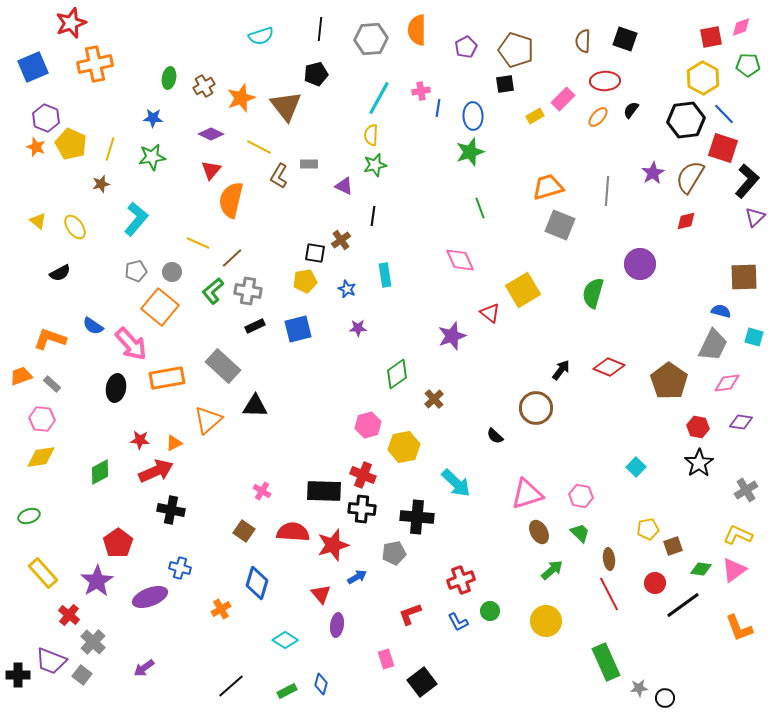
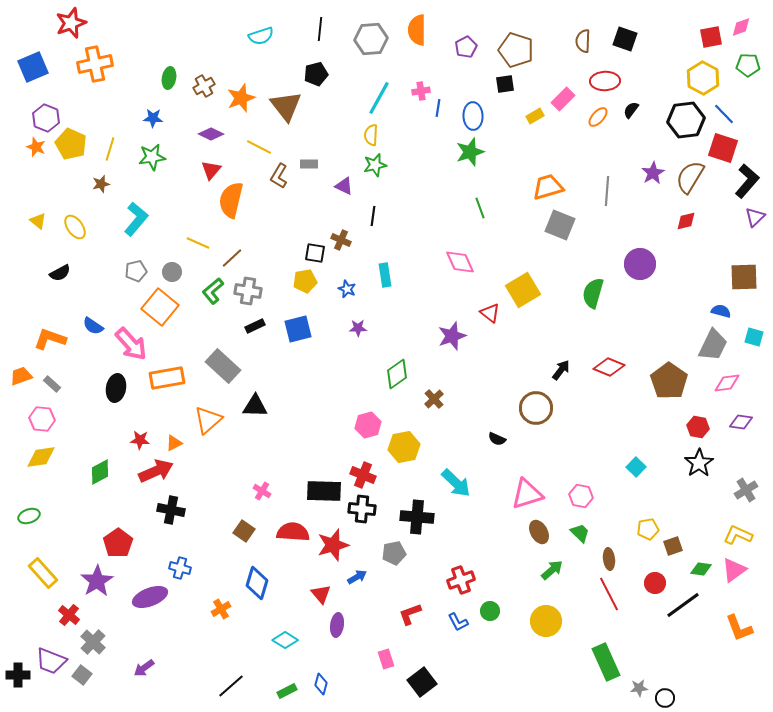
brown cross at (341, 240): rotated 30 degrees counterclockwise
pink diamond at (460, 260): moved 2 px down
black semicircle at (495, 436): moved 2 px right, 3 px down; rotated 18 degrees counterclockwise
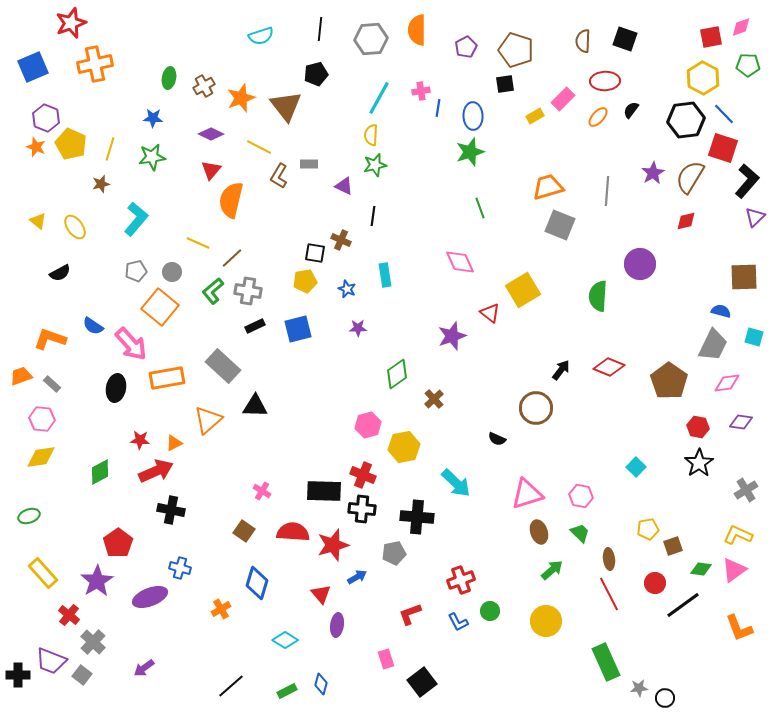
green semicircle at (593, 293): moved 5 px right, 3 px down; rotated 12 degrees counterclockwise
brown ellipse at (539, 532): rotated 10 degrees clockwise
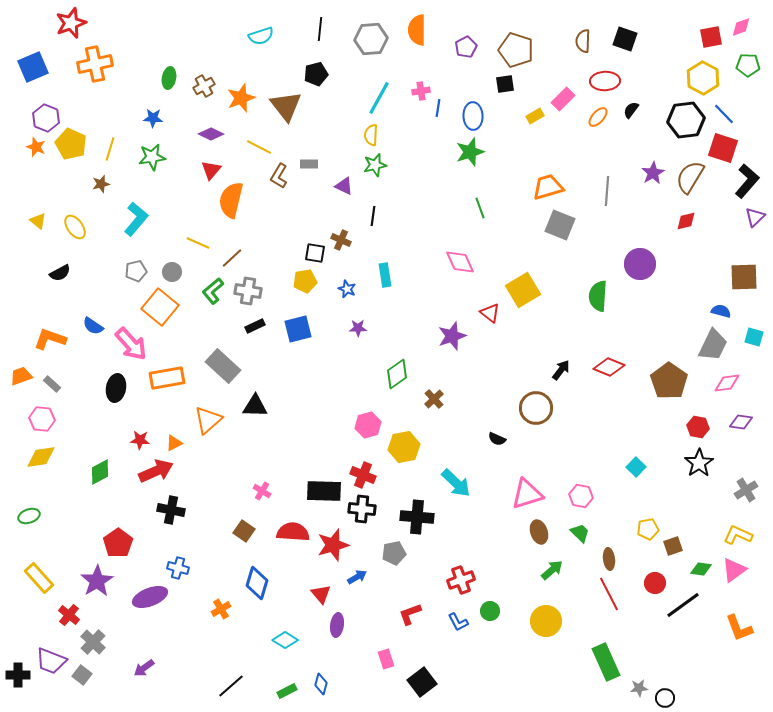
blue cross at (180, 568): moved 2 px left
yellow rectangle at (43, 573): moved 4 px left, 5 px down
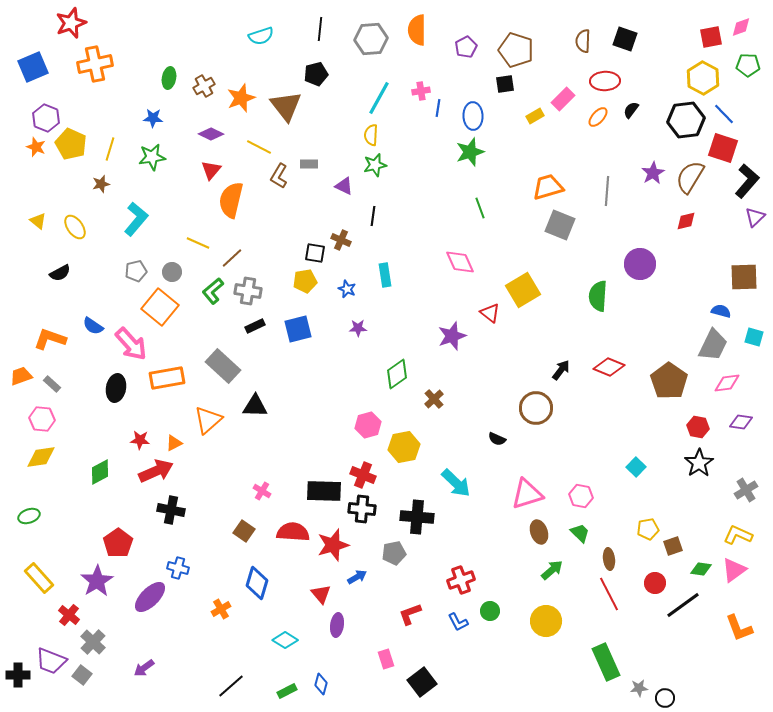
purple ellipse at (150, 597): rotated 24 degrees counterclockwise
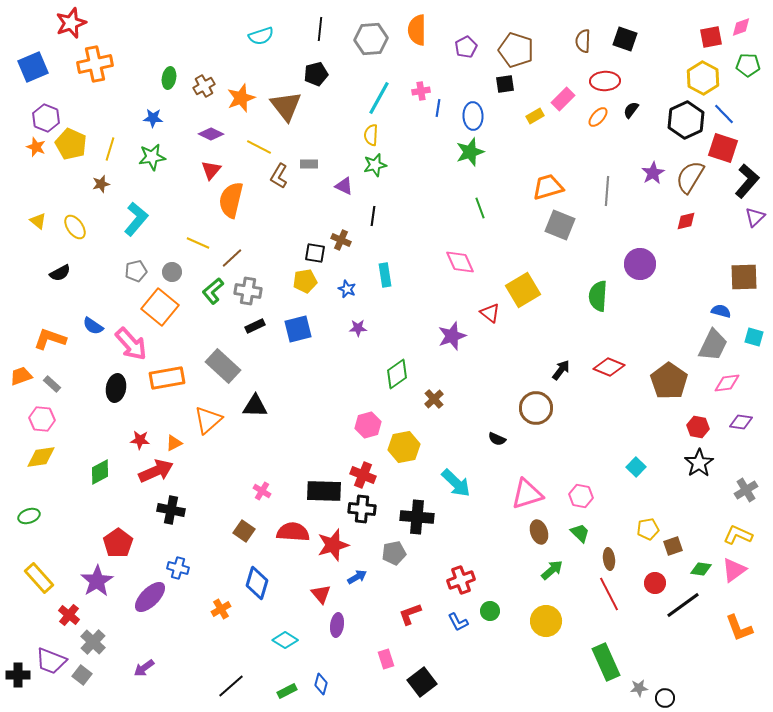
black hexagon at (686, 120): rotated 18 degrees counterclockwise
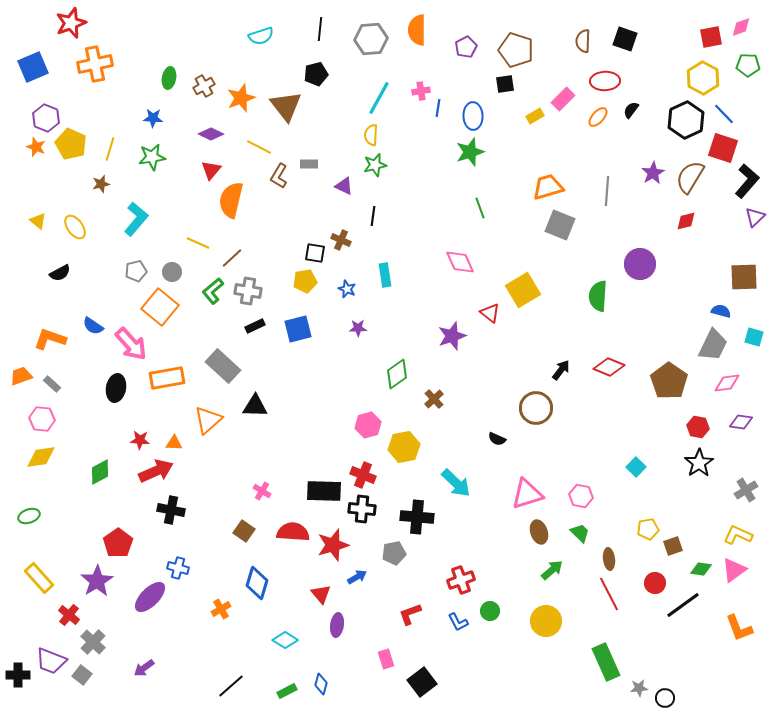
orange triangle at (174, 443): rotated 30 degrees clockwise
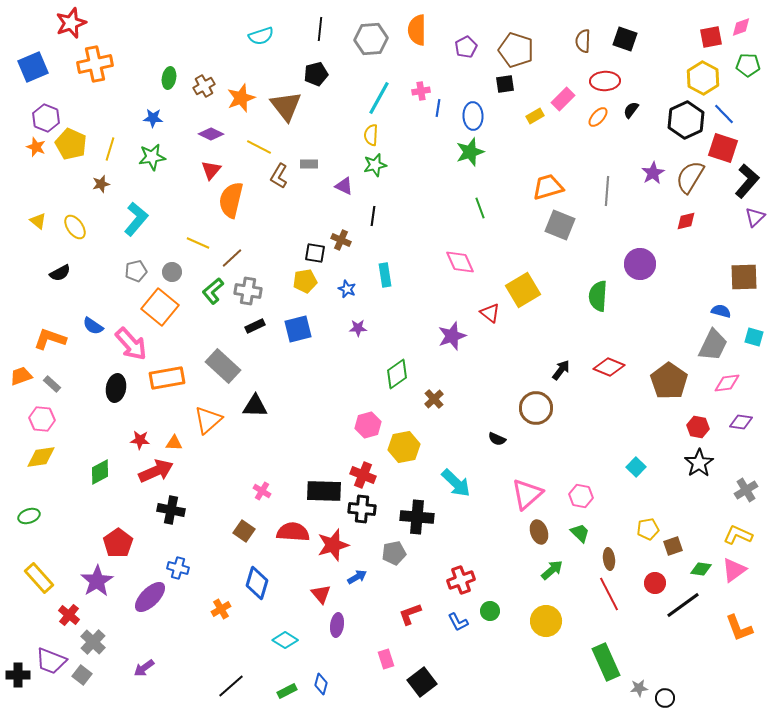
pink triangle at (527, 494): rotated 24 degrees counterclockwise
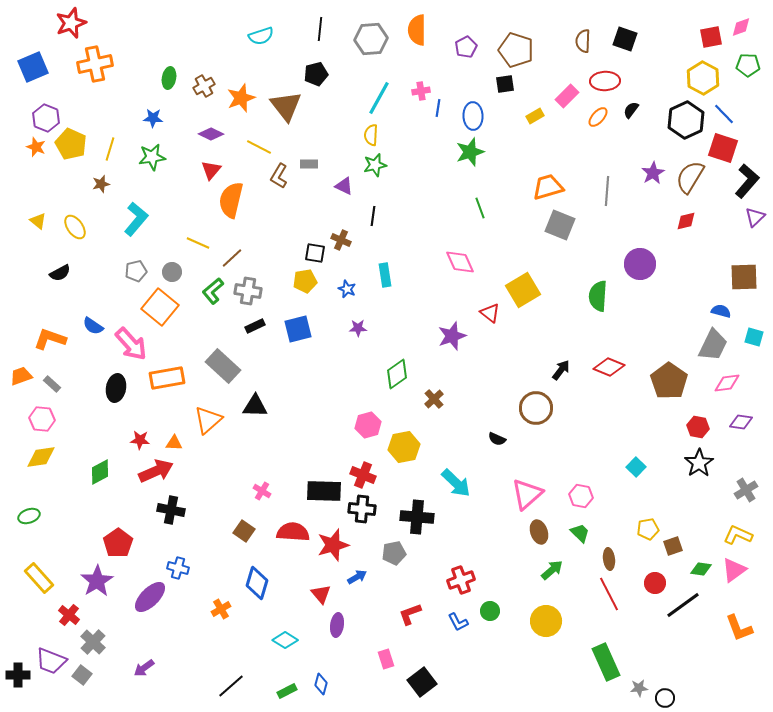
pink rectangle at (563, 99): moved 4 px right, 3 px up
